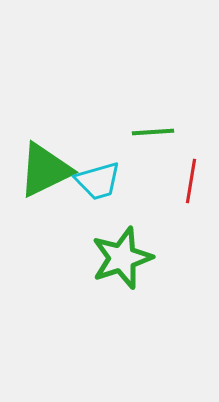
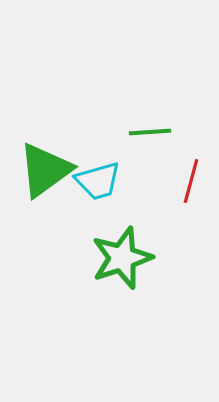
green line: moved 3 px left
green triangle: rotated 10 degrees counterclockwise
red line: rotated 6 degrees clockwise
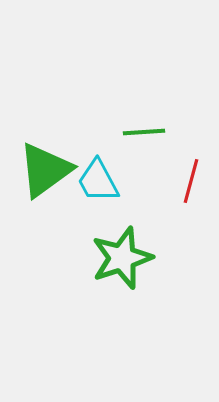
green line: moved 6 px left
cyan trapezoid: rotated 78 degrees clockwise
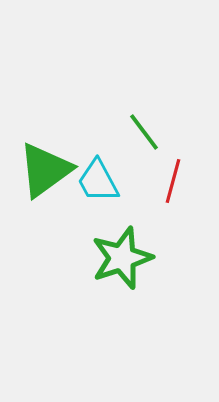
green line: rotated 57 degrees clockwise
red line: moved 18 px left
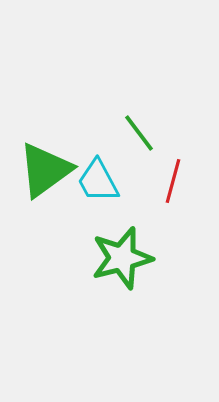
green line: moved 5 px left, 1 px down
green star: rotated 4 degrees clockwise
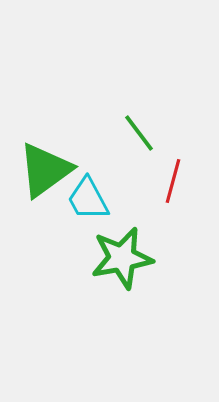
cyan trapezoid: moved 10 px left, 18 px down
green star: rotated 4 degrees clockwise
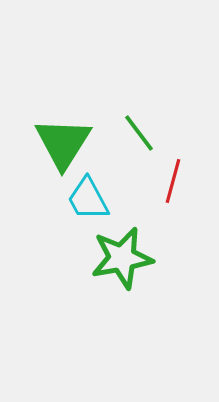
green triangle: moved 18 px right, 27 px up; rotated 22 degrees counterclockwise
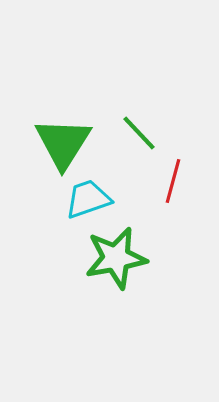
green line: rotated 6 degrees counterclockwise
cyan trapezoid: rotated 99 degrees clockwise
green star: moved 6 px left
